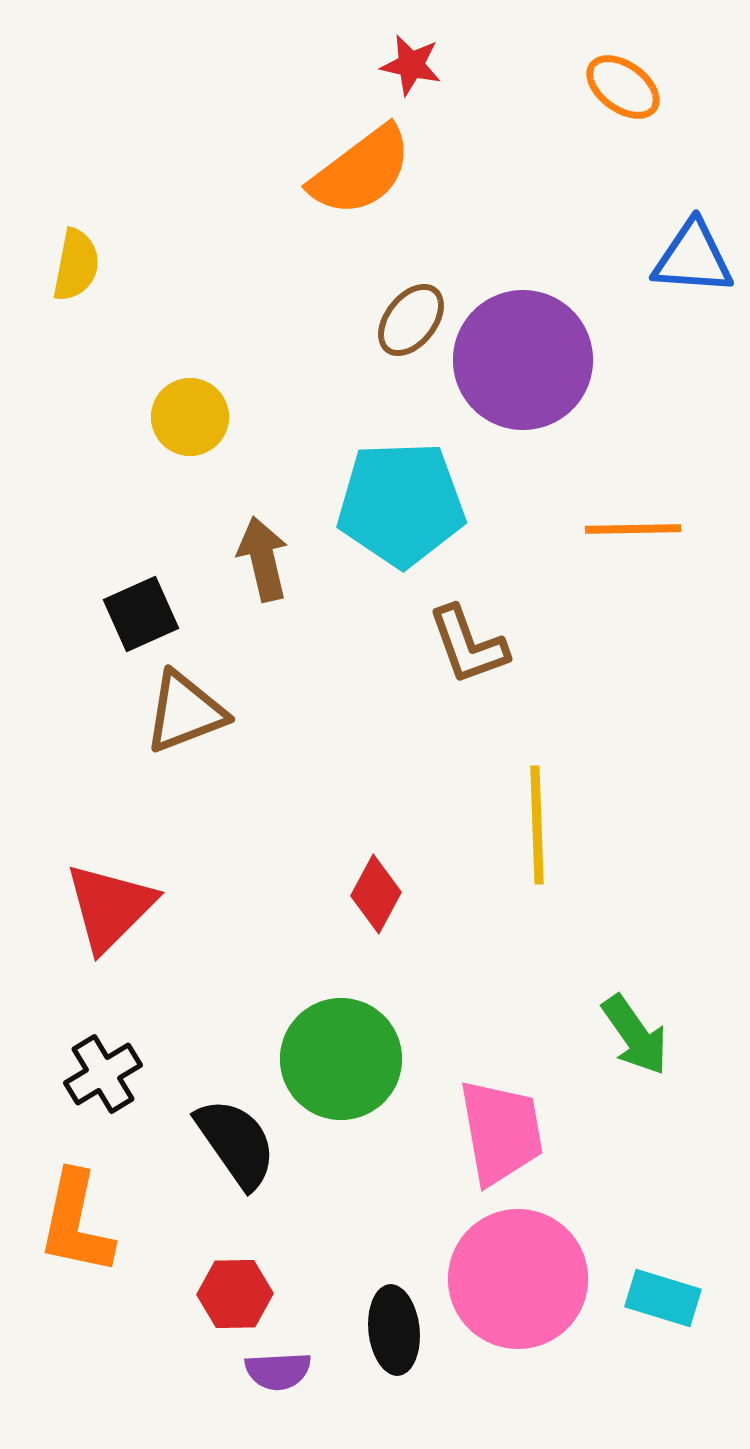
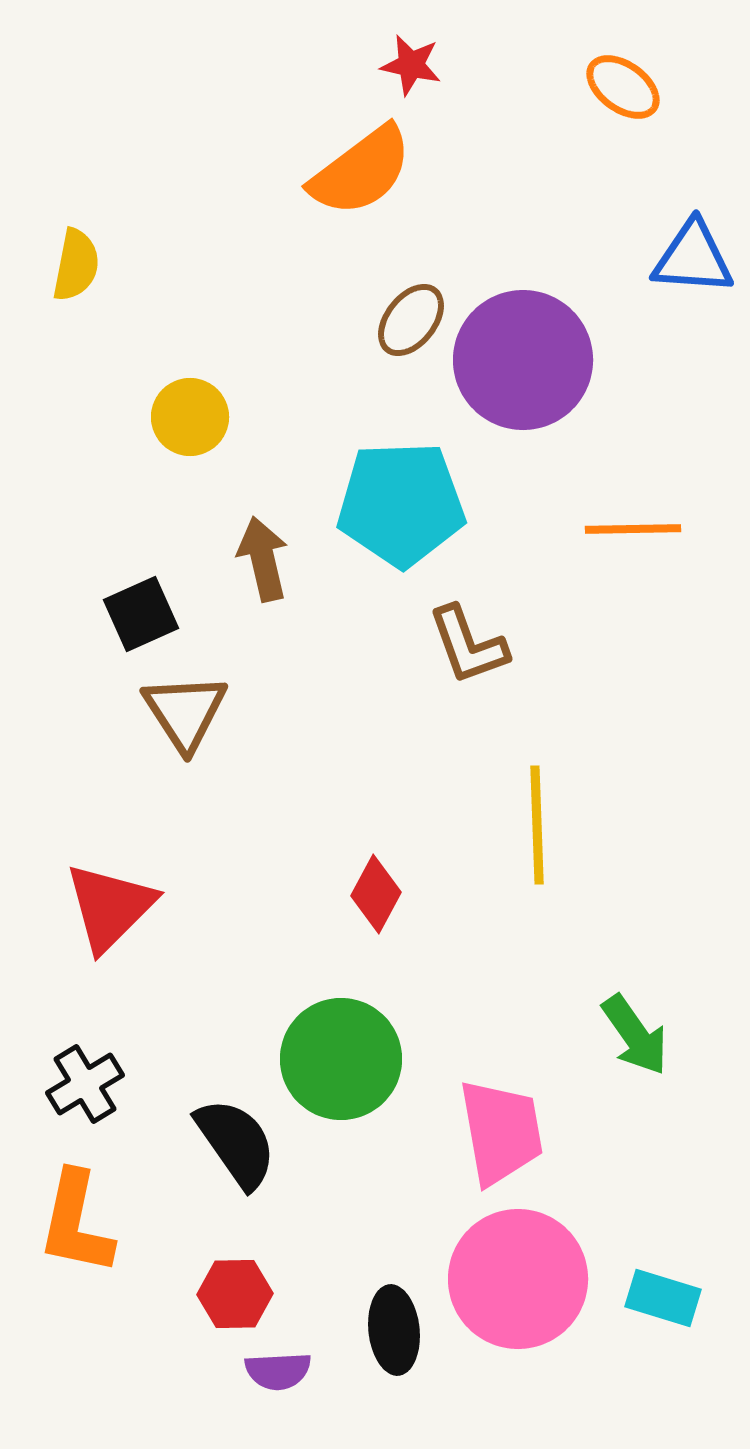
brown triangle: rotated 42 degrees counterclockwise
black cross: moved 18 px left, 10 px down
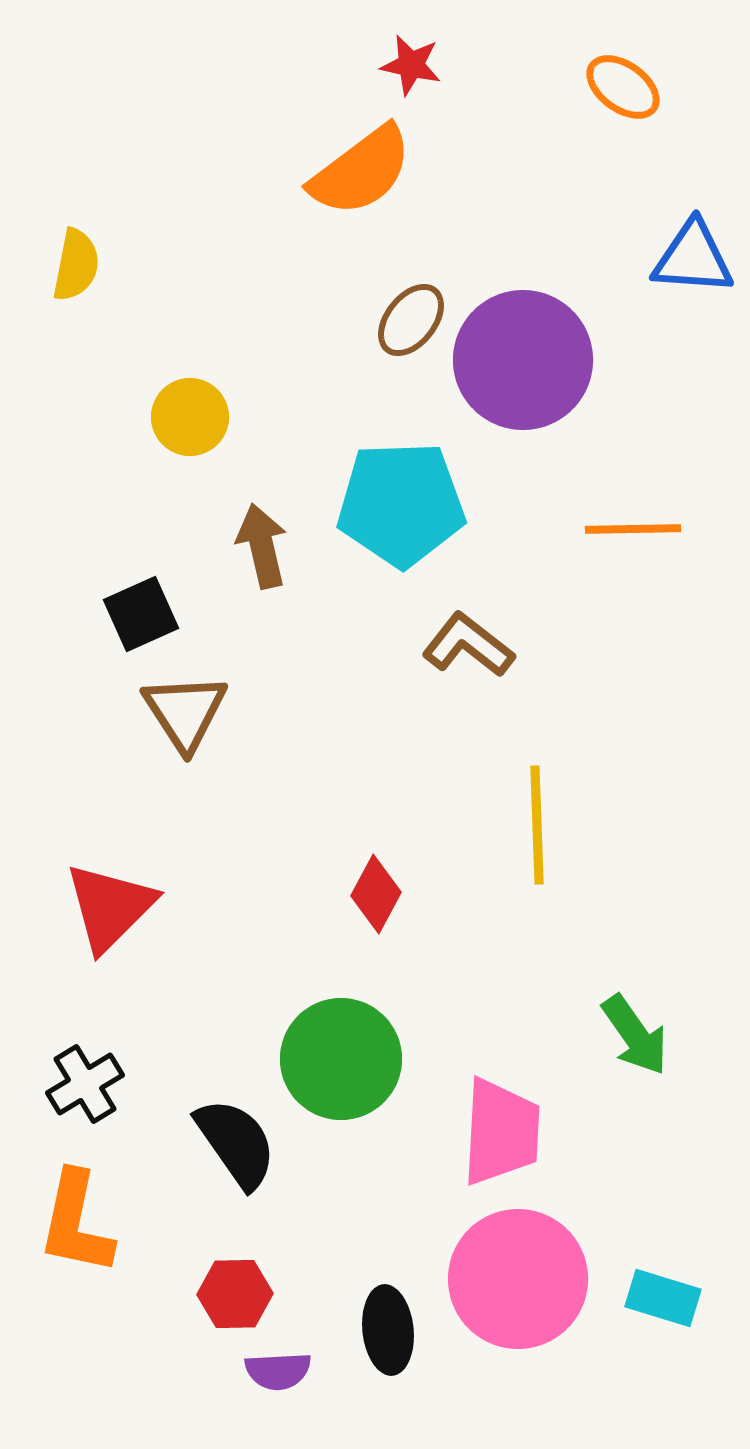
brown arrow: moved 1 px left, 13 px up
brown L-shape: rotated 148 degrees clockwise
pink trapezoid: rotated 13 degrees clockwise
black ellipse: moved 6 px left
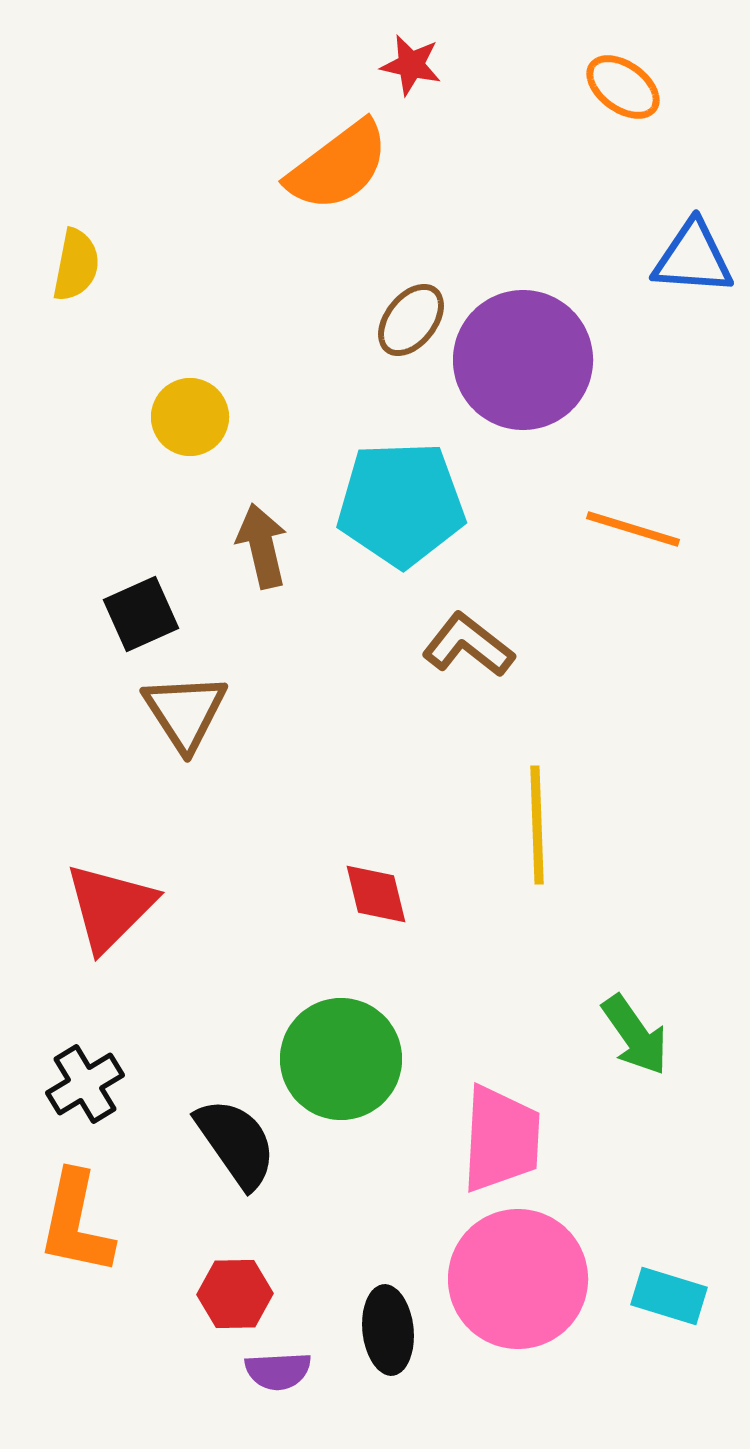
orange semicircle: moved 23 px left, 5 px up
orange line: rotated 18 degrees clockwise
red diamond: rotated 42 degrees counterclockwise
pink trapezoid: moved 7 px down
cyan rectangle: moved 6 px right, 2 px up
